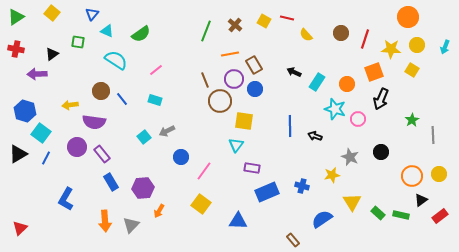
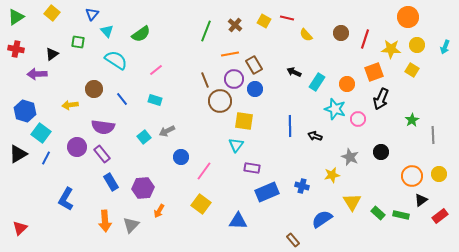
cyan triangle at (107, 31): rotated 24 degrees clockwise
brown circle at (101, 91): moved 7 px left, 2 px up
purple semicircle at (94, 122): moved 9 px right, 5 px down
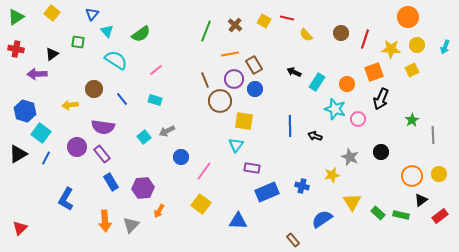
yellow square at (412, 70): rotated 32 degrees clockwise
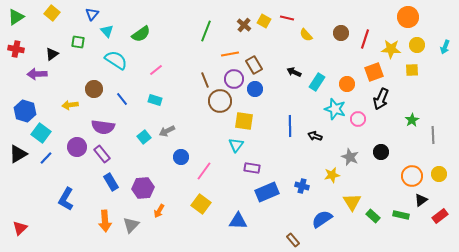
brown cross at (235, 25): moved 9 px right
yellow square at (412, 70): rotated 24 degrees clockwise
blue line at (46, 158): rotated 16 degrees clockwise
green rectangle at (378, 213): moved 5 px left, 3 px down
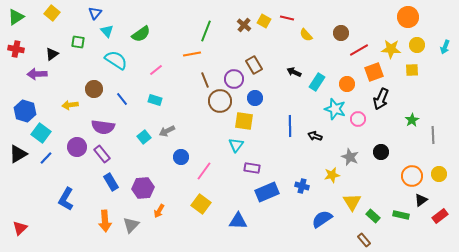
blue triangle at (92, 14): moved 3 px right, 1 px up
red line at (365, 39): moved 6 px left, 11 px down; rotated 42 degrees clockwise
orange line at (230, 54): moved 38 px left
blue circle at (255, 89): moved 9 px down
brown rectangle at (293, 240): moved 71 px right
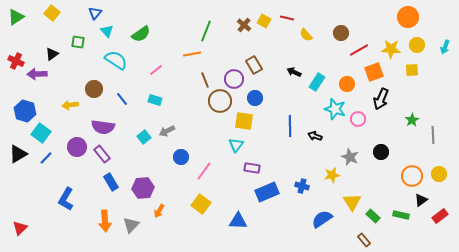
red cross at (16, 49): moved 12 px down; rotated 14 degrees clockwise
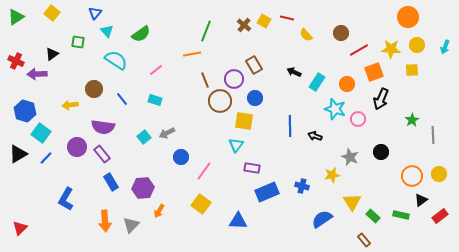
gray arrow at (167, 131): moved 2 px down
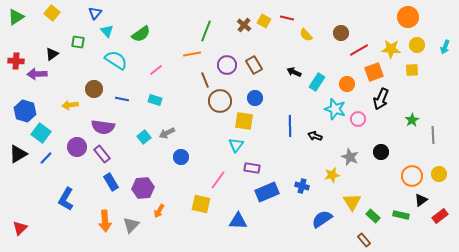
red cross at (16, 61): rotated 21 degrees counterclockwise
purple circle at (234, 79): moved 7 px left, 14 px up
blue line at (122, 99): rotated 40 degrees counterclockwise
pink line at (204, 171): moved 14 px right, 9 px down
yellow square at (201, 204): rotated 24 degrees counterclockwise
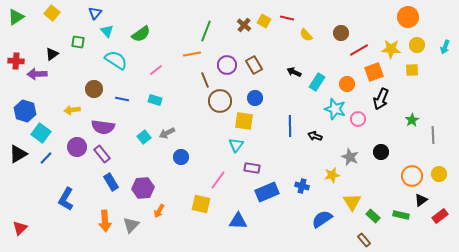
yellow arrow at (70, 105): moved 2 px right, 5 px down
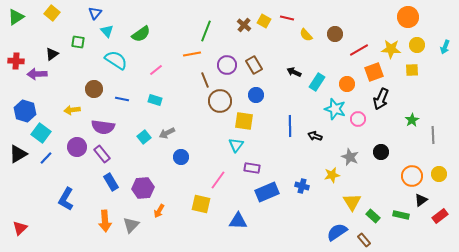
brown circle at (341, 33): moved 6 px left, 1 px down
blue circle at (255, 98): moved 1 px right, 3 px up
blue semicircle at (322, 219): moved 15 px right, 13 px down
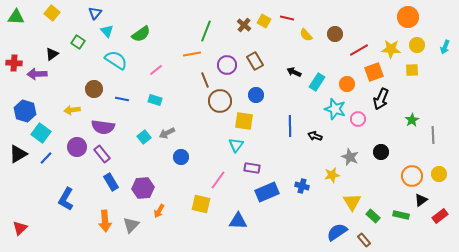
green triangle at (16, 17): rotated 36 degrees clockwise
green square at (78, 42): rotated 24 degrees clockwise
red cross at (16, 61): moved 2 px left, 2 px down
brown rectangle at (254, 65): moved 1 px right, 4 px up
